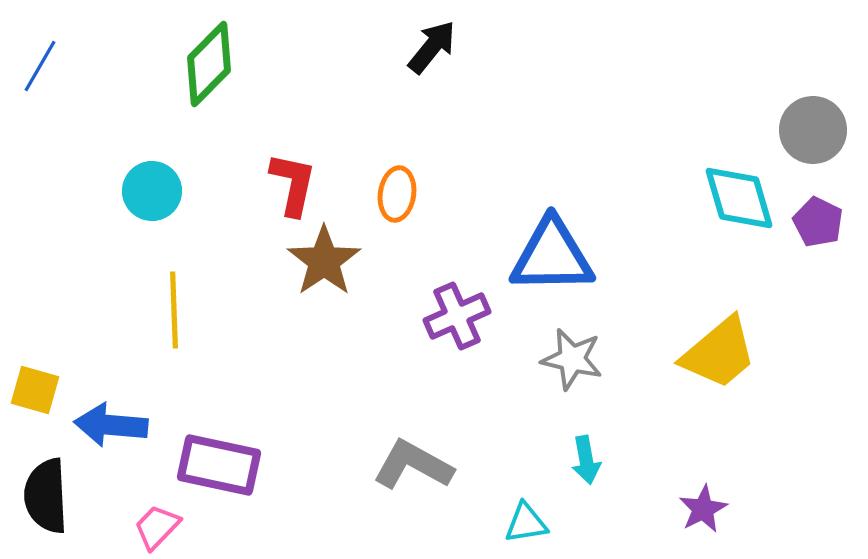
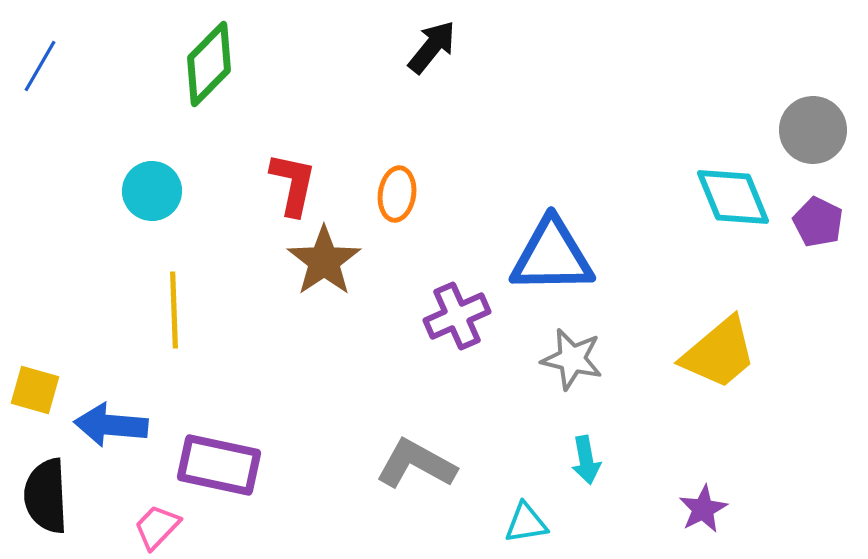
cyan diamond: moved 6 px left, 1 px up; rotated 6 degrees counterclockwise
gray L-shape: moved 3 px right, 1 px up
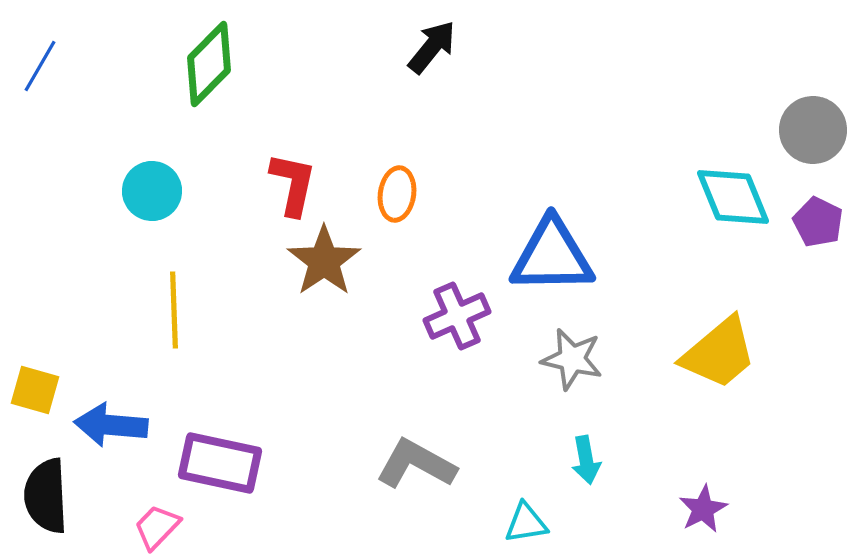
purple rectangle: moved 1 px right, 2 px up
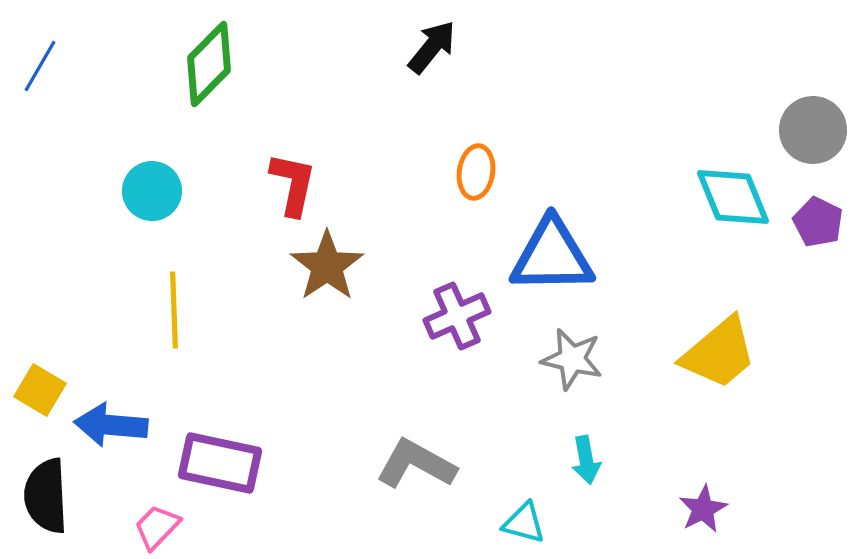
orange ellipse: moved 79 px right, 22 px up
brown star: moved 3 px right, 5 px down
yellow square: moved 5 px right; rotated 15 degrees clockwise
cyan triangle: moved 2 px left; rotated 24 degrees clockwise
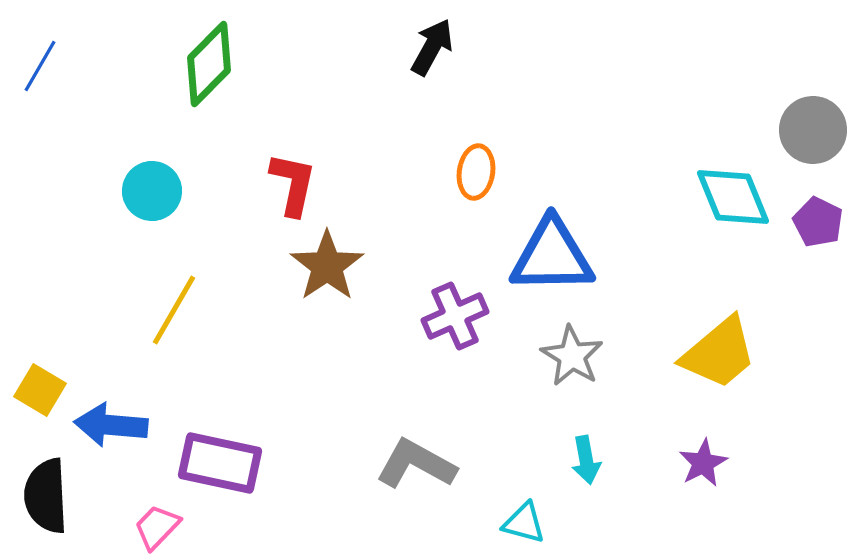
black arrow: rotated 10 degrees counterclockwise
yellow line: rotated 32 degrees clockwise
purple cross: moved 2 px left
gray star: moved 3 px up; rotated 18 degrees clockwise
purple star: moved 46 px up
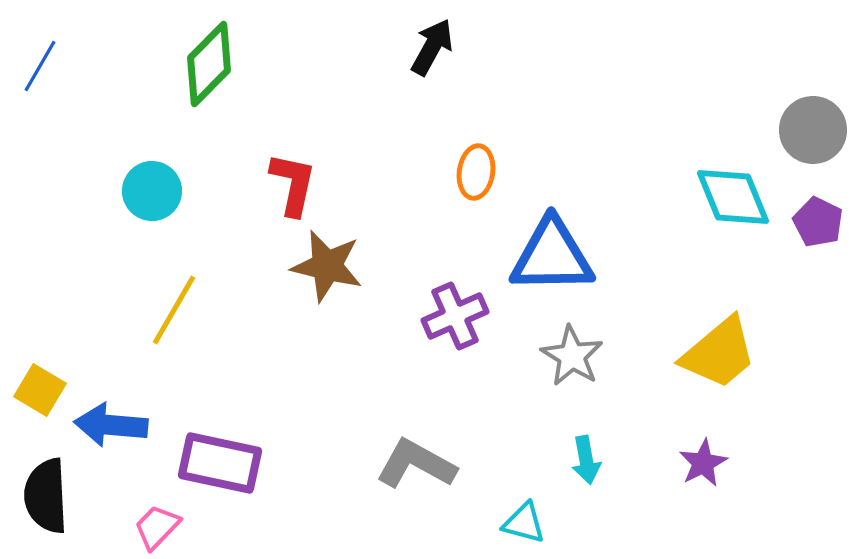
brown star: rotated 24 degrees counterclockwise
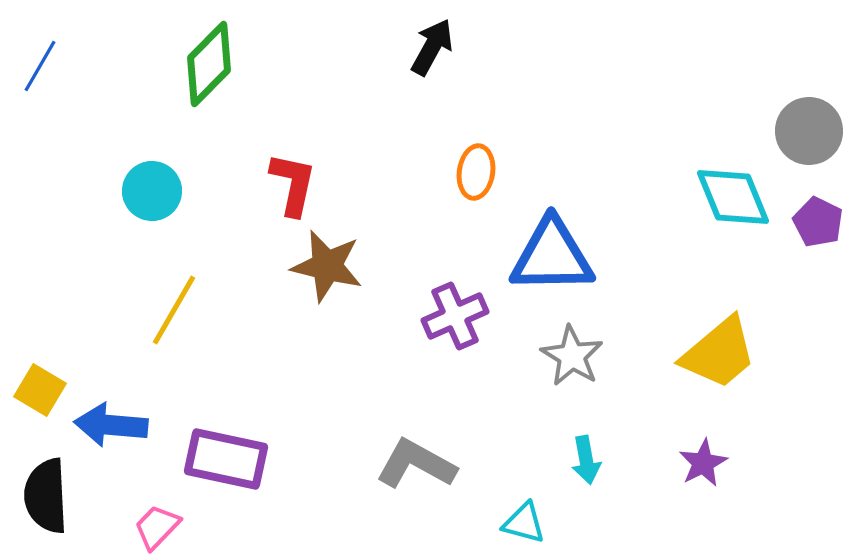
gray circle: moved 4 px left, 1 px down
purple rectangle: moved 6 px right, 4 px up
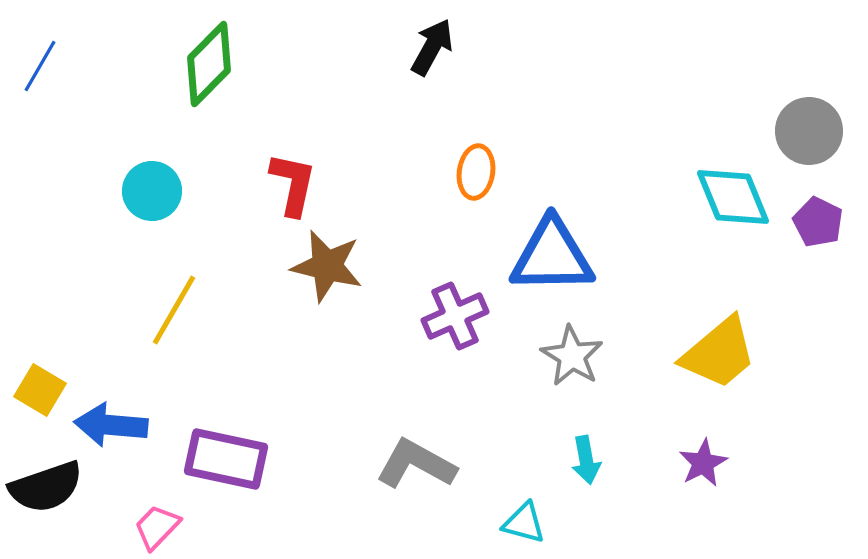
black semicircle: moved 9 px up; rotated 106 degrees counterclockwise
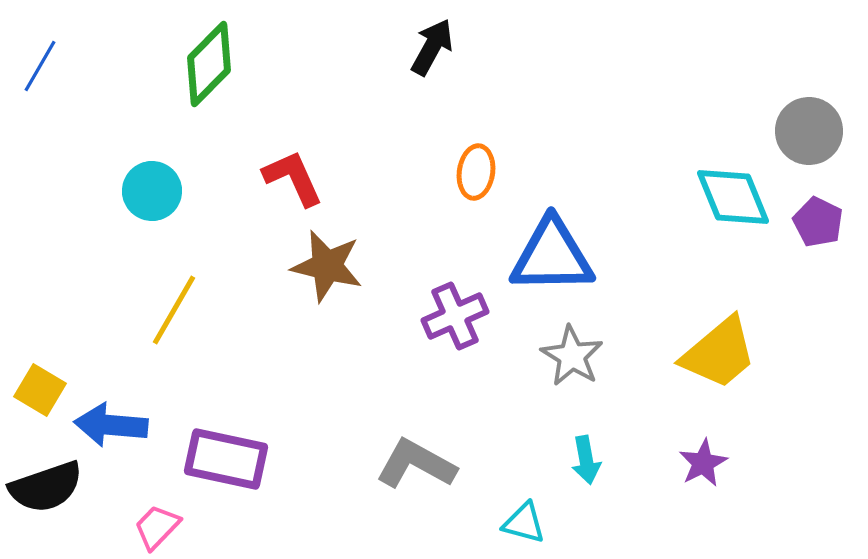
red L-shape: moved 6 px up; rotated 36 degrees counterclockwise
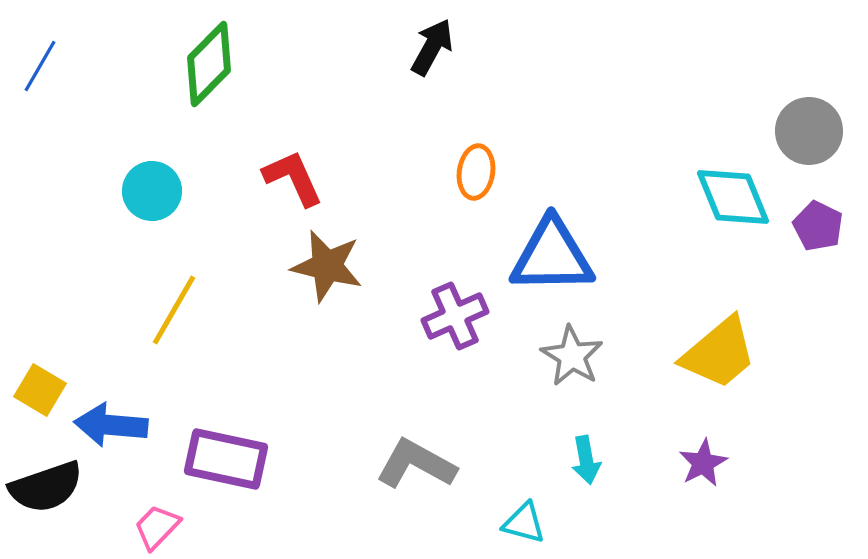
purple pentagon: moved 4 px down
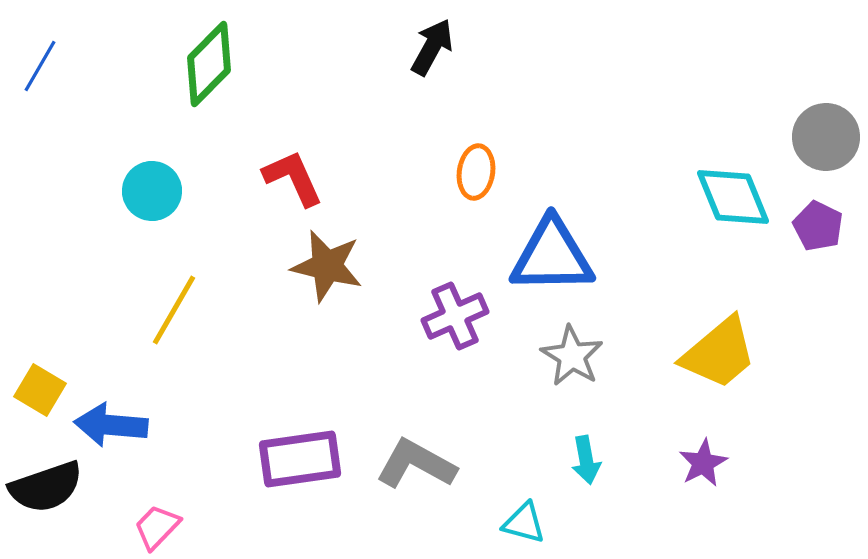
gray circle: moved 17 px right, 6 px down
purple rectangle: moved 74 px right; rotated 20 degrees counterclockwise
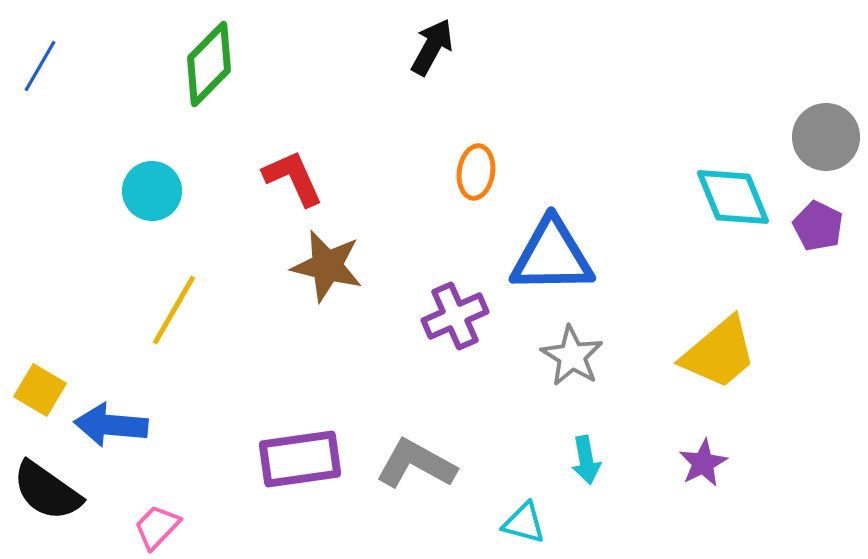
black semicircle: moved 1 px right, 4 px down; rotated 54 degrees clockwise
